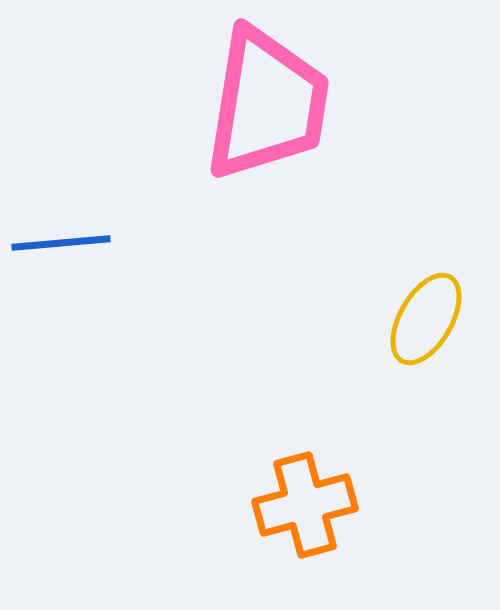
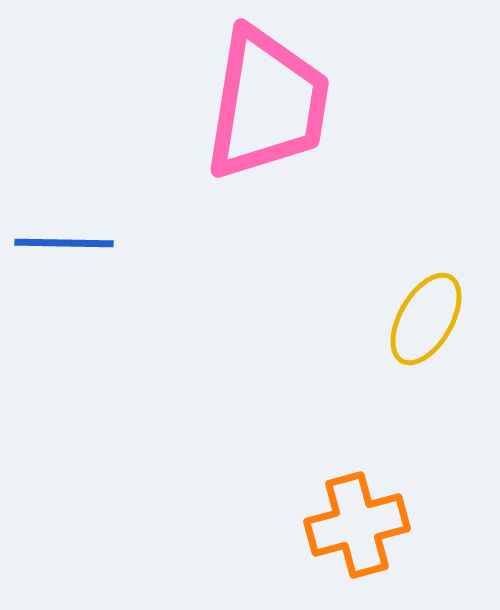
blue line: moved 3 px right; rotated 6 degrees clockwise
orange cross: moved 52 px right, 20 px down
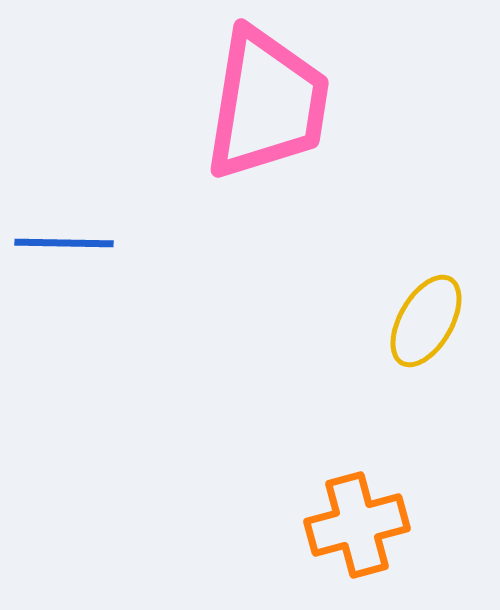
yellow ellipse: moved 2 px down
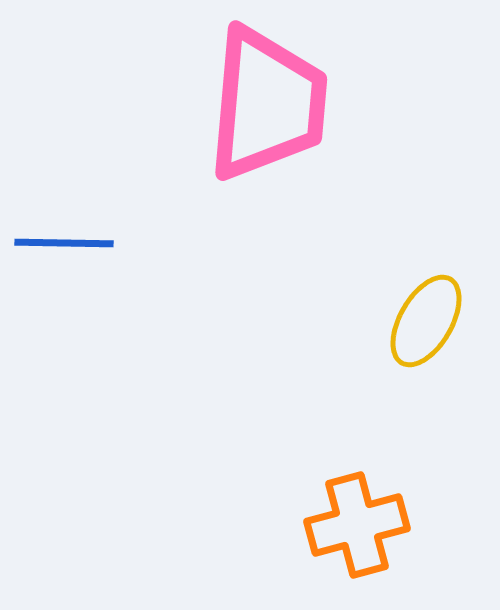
pink trapezoid: rotated 4 degrees counterclockwise
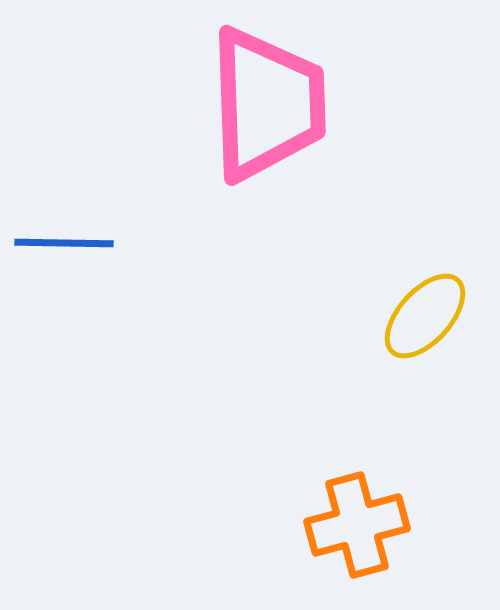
pink trapezoid: rotated 7 degrees counterclockwise
yellow ellipse: moved 1 px left, 5 px up; rotated 12 degrees clockwise
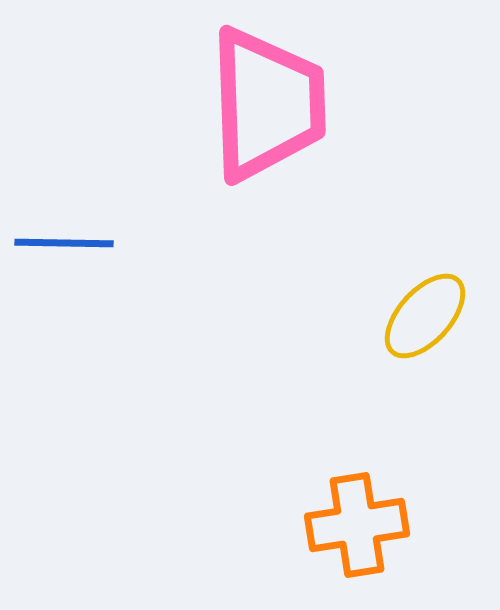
orange cross: rotated 6 degrees clockwise
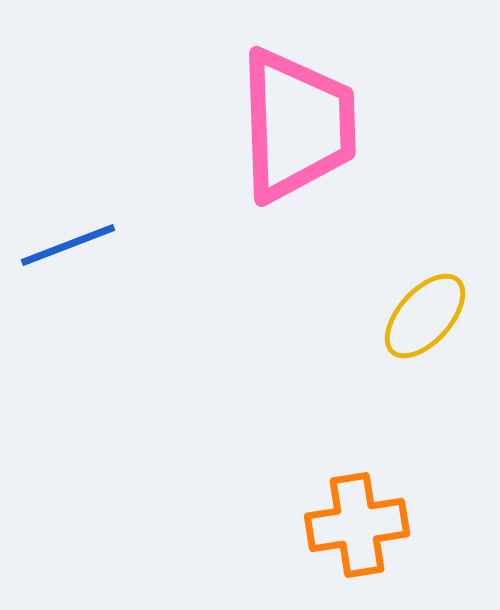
pink trapezoid: moved 30 px right, 21 px down
blue line: moved 4 px right, 2 px down; rotated 22 degrees counterclockwise
